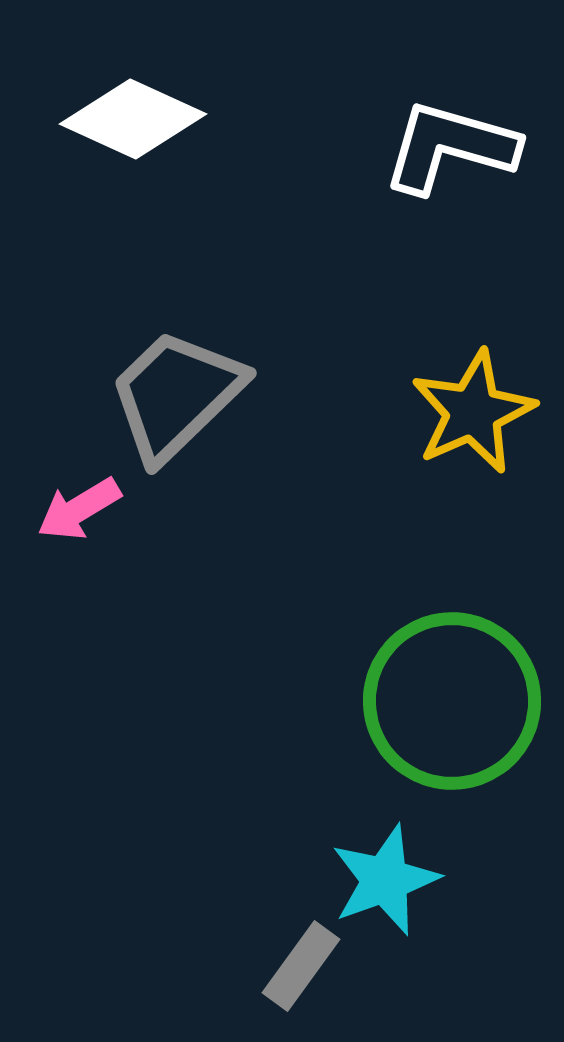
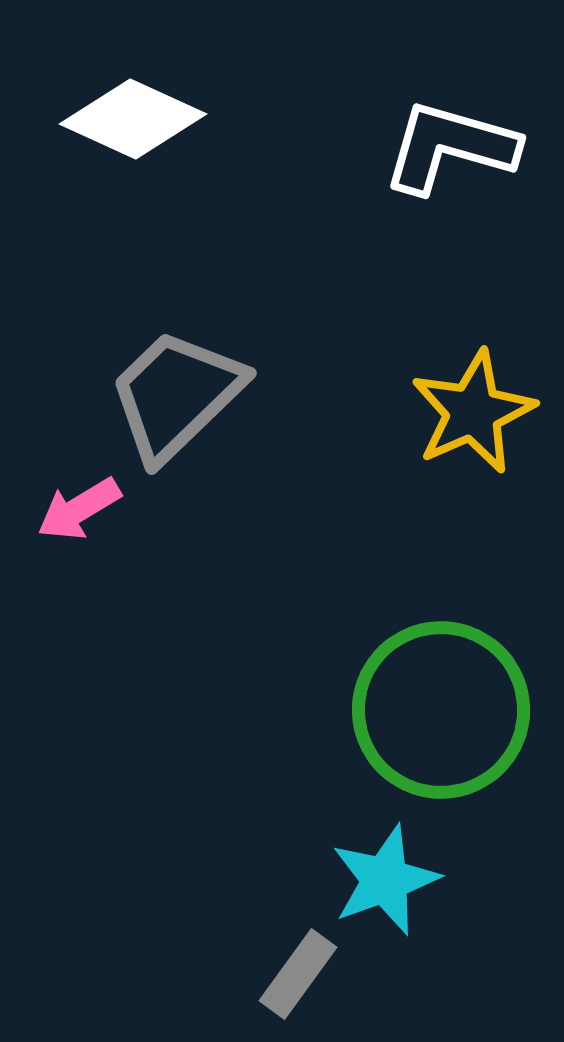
green circle: moved 11 px left, 9 px down
gray rectangle: moved 3 px left, 8 px down
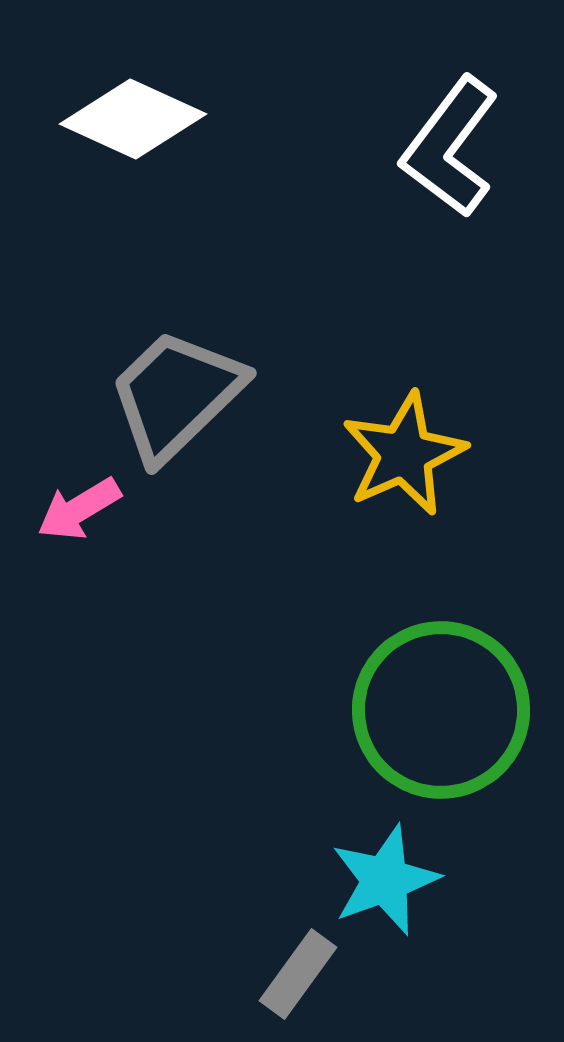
white L-shape: rotated 69 degrees counterclockwise
yellow star: moved 69 px left, 42 px down
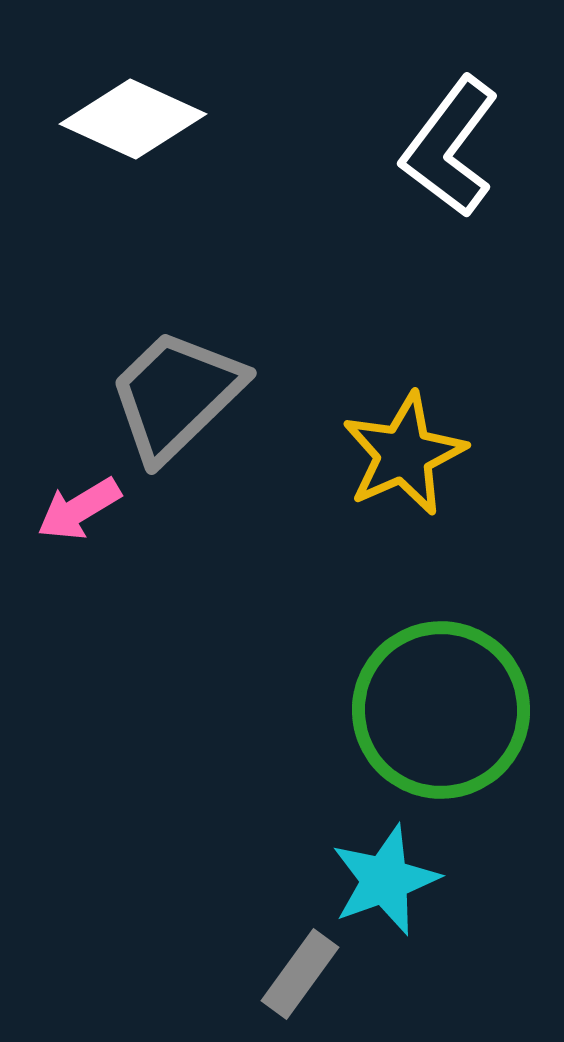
gray rectangle: moved 2 px right
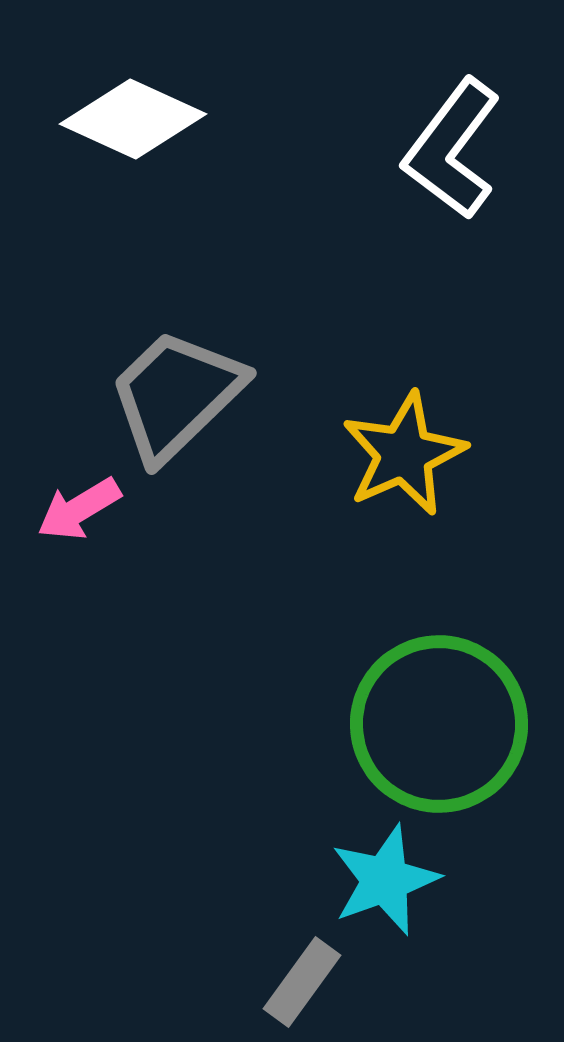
white L-shape: moved 2 px right, 2 px down
green circle: moved 2 px left, 14 px down
gray rectangle: moved 2 px right, 8 px down
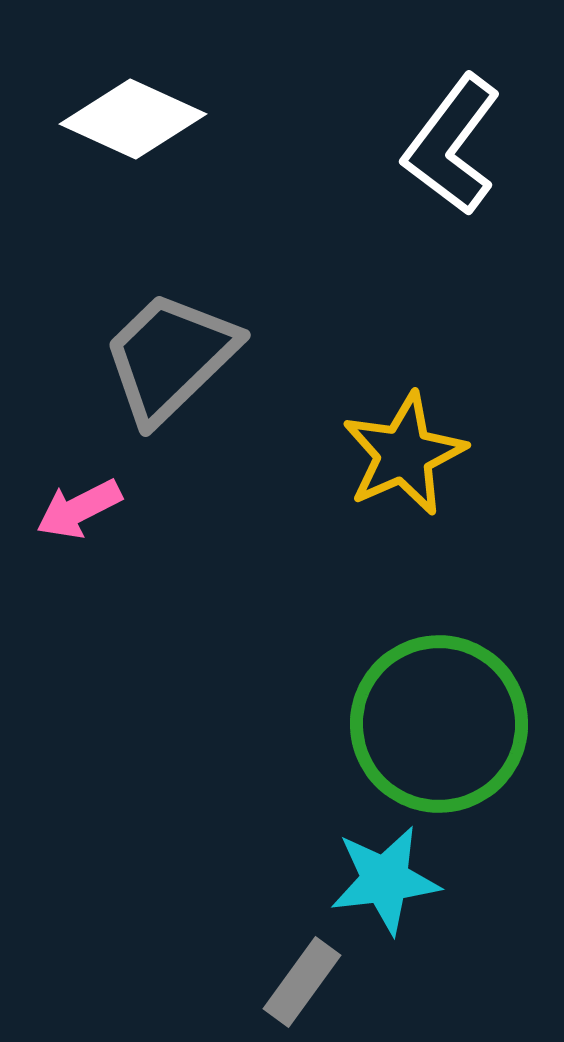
white L-shape: moved 4 px up
gray trapezoid: moved 6 px left, 38 px up
pink arrow: rotated 4 degrees clockwise
cyan star: rotated 13 degrees clockwise
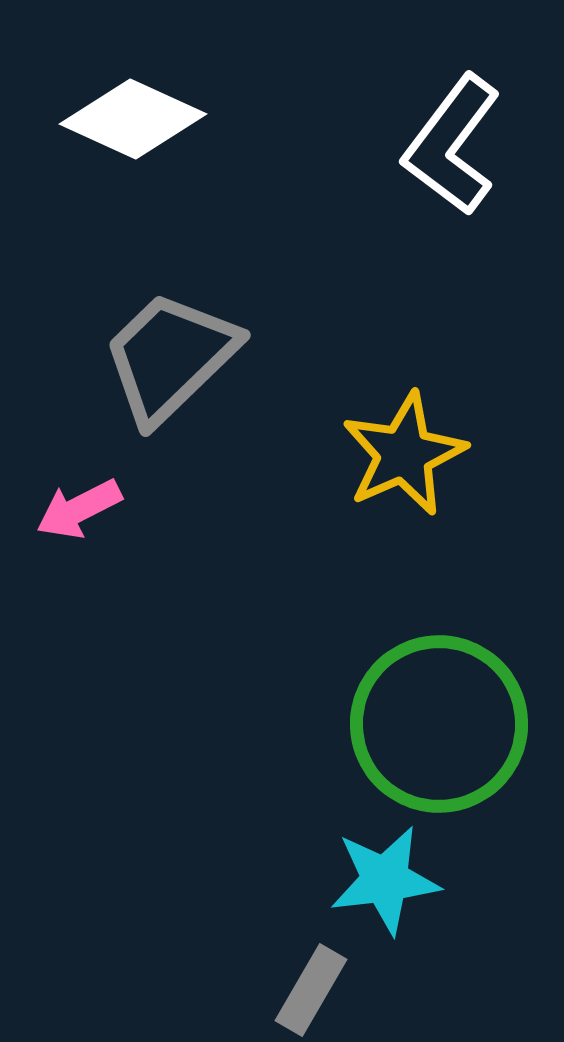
gray rectangle: moved 9 px right, 8 px down; rotated 6 degrees counterclockwise
